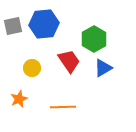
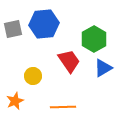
gray square: moved 3 px down
yellow circle: moved 1 px right, 8 px down
orange star: moved 4 px left, 2 px down
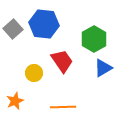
blue hexagon: rotated 12 degrees clockwise
gray square: rotated 30 degrees counterclockwise
red trapezoid: moved 7 px left
yellow circle: moved 1 px right, 3 px up
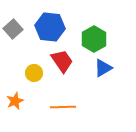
blue hexagon: moved 6 px right, 3 px down
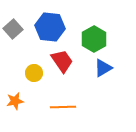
orange star: rotated 12 degrees clockwise
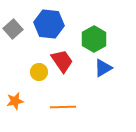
blue hexagon: moved 1 px left, 3 px up
yellow circle: moved 5 px right, 1 px up
